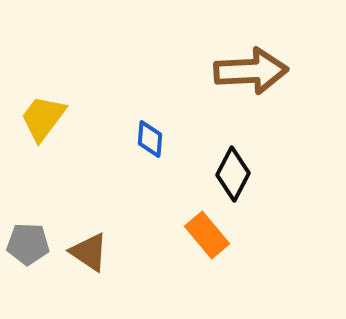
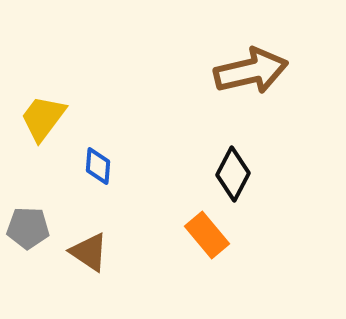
brown arrow: rotated 10 degrees counterclockwise
blue diamond: moved 52 px left, 27 px down
gray pentagon: moved 16 px up
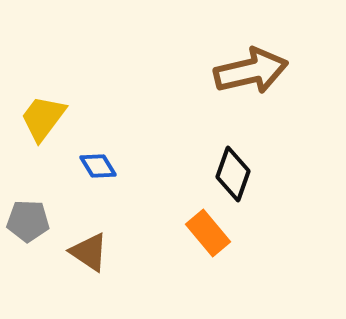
blue diamond: rotated 36 degrees counterclockwise
black diamond: rotated 8 degrees counterclockwise
gray pentagon: moved 7 px up
orange rectangle: moved 1 px right, 2 px up
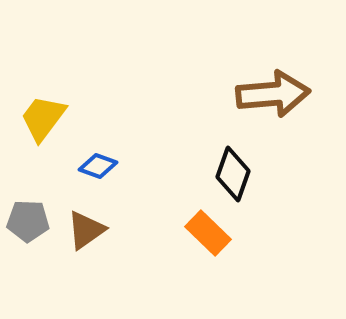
brown arrow: moved 22 px right, 23 px down; rotated 8 degrees clockwise
blue diamond: rotated 39 degrees counterclockwise
orange rectangle: rotated 6 degrees counterclockwise
brown triangle: moved 3 px left, 22 px up; rotated 51 degrees clockwise
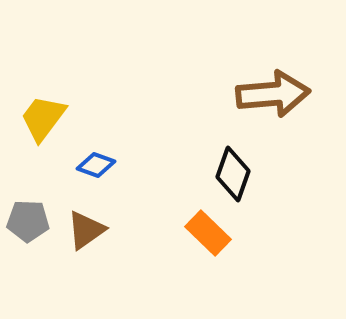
blue diamond: moved 2 px left, 1 px up
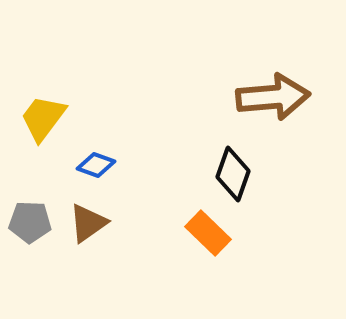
brown arrow: moved 3 px down
gray pentagon: moved 2 px right, 1 px down
brown triangle: moved 2 px right, 7 px up
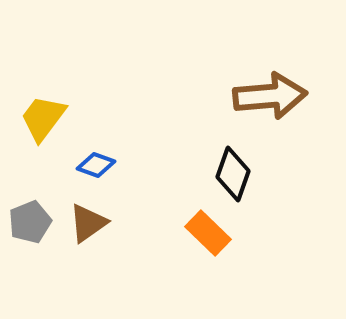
brown arrow: moved 3 px left, 1 px up
gray pentagon: rotated 24 degrees counterclockwise
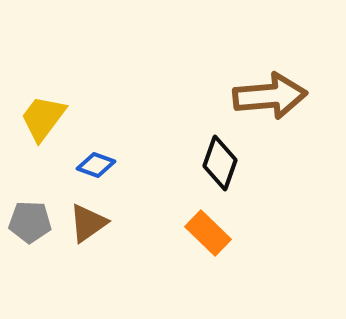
black diamond: moved 13 px left, 11 px up
gray pentagon: rotated 24 degrees clockwise
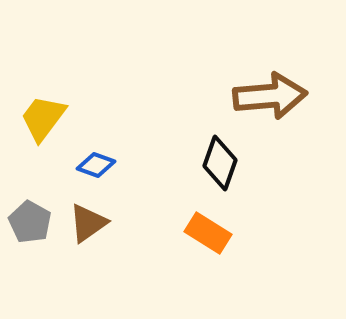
gray pentagon: rotated 27 degrees clockwise
orange rectangle: rotated 12 degrees counterclockwise
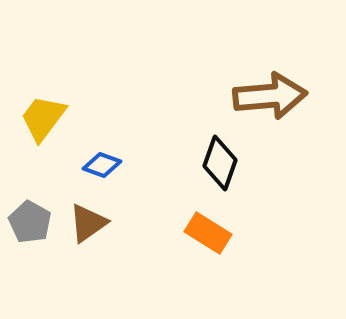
blue diamond: moved 6 px right
